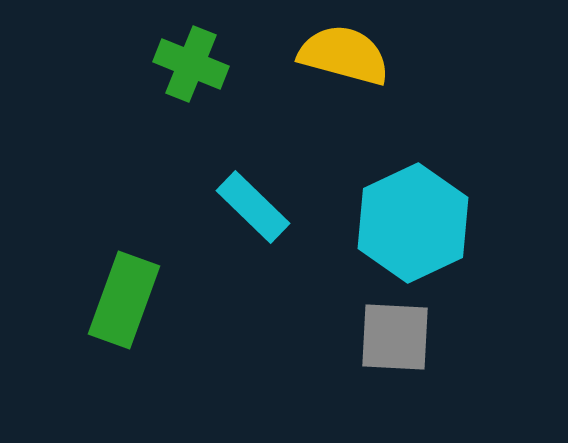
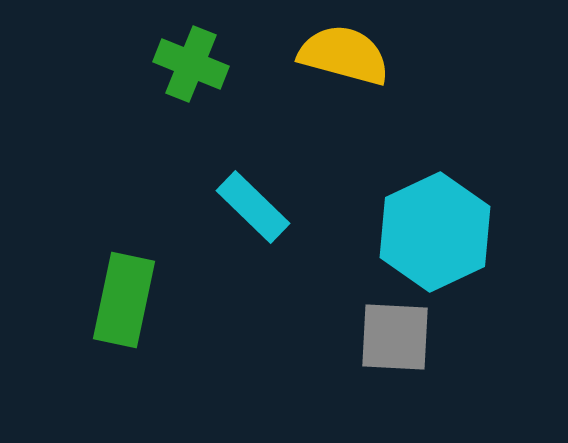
cyan hexagon: moved 22 px right, 9 px down
green rectangle: rotated 8 degrees counterclockwise
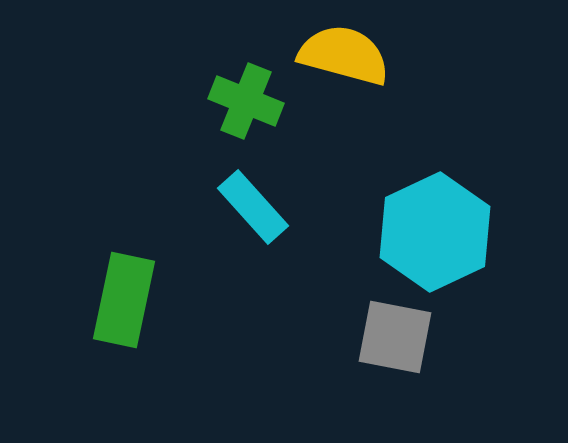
green cross: moved 55 px right, 37 px down
cyan rectangle: rotated 4 degrees clockwise
gray square: rotated 8 degrees clockwise
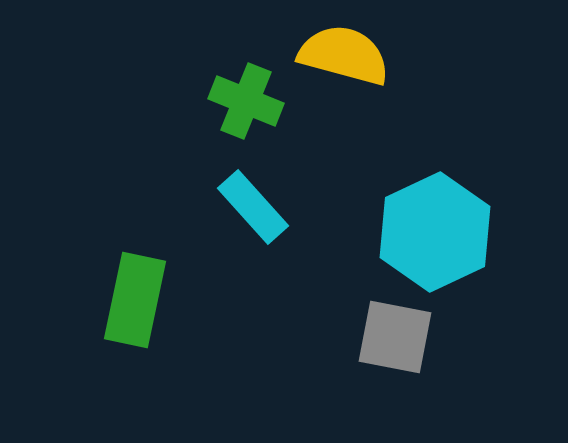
green rectangle: moved 11 px right
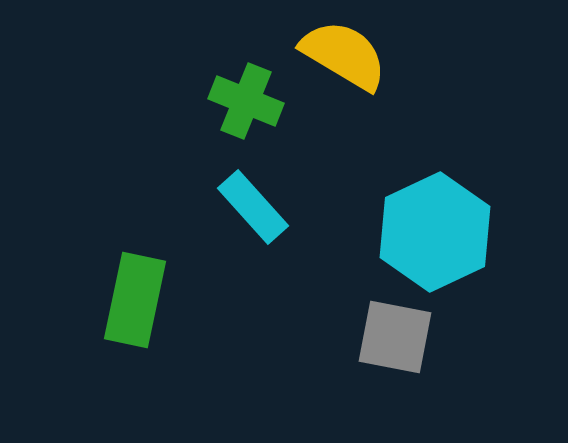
yellow semicircle: rotated 16 degrees clockwise
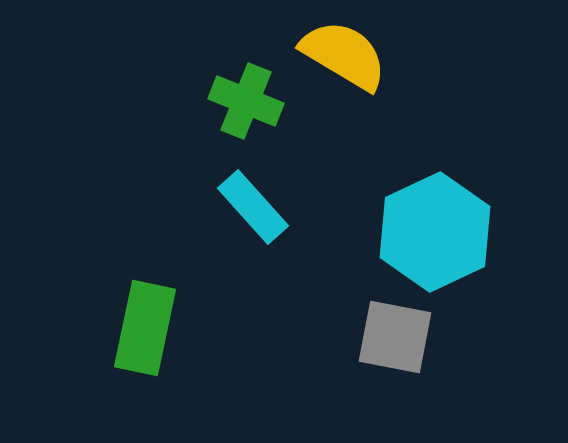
green rectangle: moved 10 px right, 28 px down
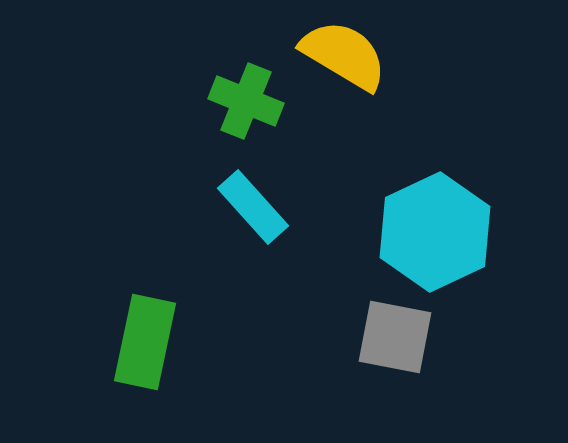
green rectangle: moved 14 px down
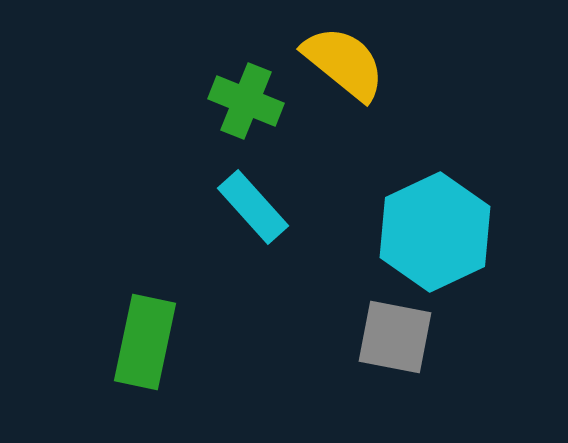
yellow semicircle: moved 8 px down; rotated 8 degrees clockwise
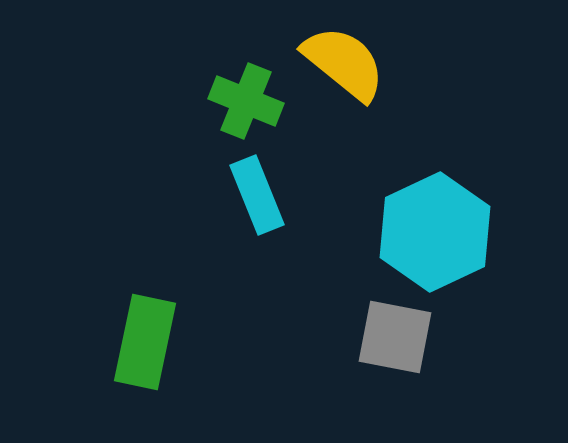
cyan rectangle: moved 4 px right, 12 px up; rotated 20 degrees clockwise
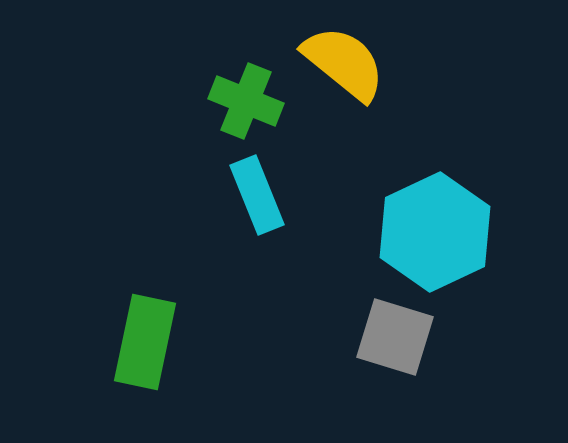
gray square: rotated 6 degrees clockwise
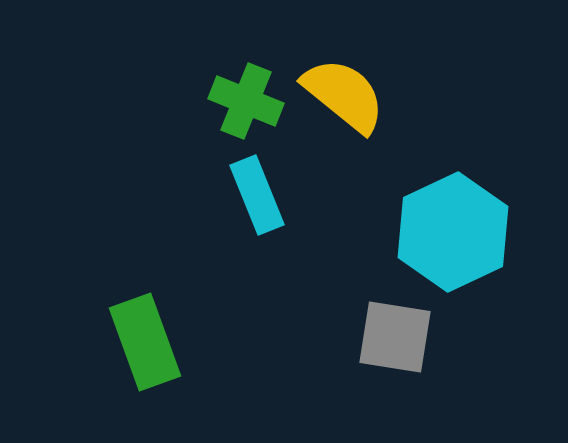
yellow semicircle: moved 32 px down
cyan hexagon: moved 18 px right
gray square: rotated 8 degrees counterclockwise
green rectangle: rotated 32 degrees counterclockwise
